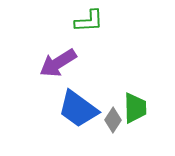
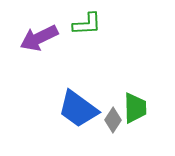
green L-shape: moved 2 px left, 3 px down
purple arrow: moved 19 px left, 25 px up; rotated 6 degrees clockwise
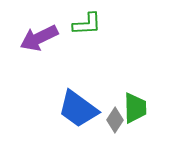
gray diamond: moved 2 px right
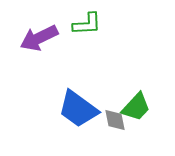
green trapezoid: moved 1 px right, 1 px up; rotated 44 degrees clockwise
gray diamond: rotated 45 degrees counterclockwise
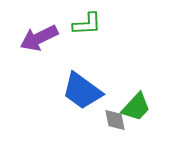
blue trapezoid: moved 4 px right, 18 px up
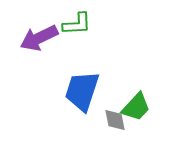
green L-shape: moved 10 px left
blue trapezoid: rotated 72 degrees clockwise
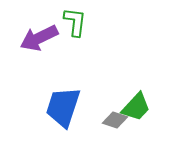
green L-shape: moved 2 px left, 2 px up; rotated 80 degrees counterclockwise
blue trapezoid: moved 19 px left, 16 px down
gray diamond: rotated 60 degrees counterclockwise
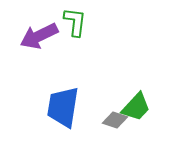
purple arrow: moved 2 px up
blue trapezoid: rotated 9 degrees counterclockwise
